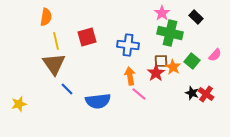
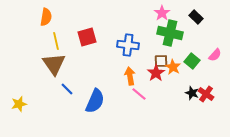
blue semicircle: moved 3 px left; rotated 60 degrees counterclockwise
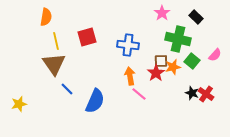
green cross: moved 8 px right, 6 px down
orange star: rotated 28 degrees clockwise
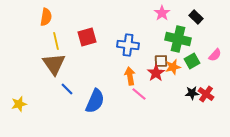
green square: rotated 21 degrees clockwise
black star: rotated 24 degrees counterclockwise
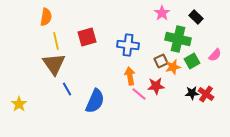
brown square: rotated 24 degrees counterclockwise
red star: moved 13 px down; rotated 30 degrees clockwise
blue line: rotated 16 degrees clockwise
yellow star: rotated 21 degrees counterclockwise
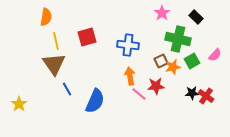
red cross: moved 2 px down
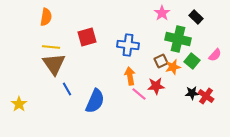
yellow line: moved 5 px left, 6 px down; rotated 72 degrees counterclockwise
green square: rotated 21 degrees counterclockwise
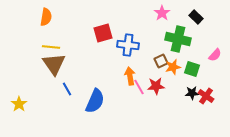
red square: moved 16 px right, 4 px up
green square: moved 8 px down; rotated 21 degrees counterclockwise
pink line: moved 7 px up; rotated 21 degrees clockwise
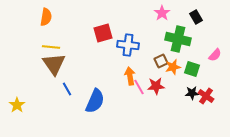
black rectangle: rotated 16 degrees clockwise
yellow star: moved 2 px left, 1 px down
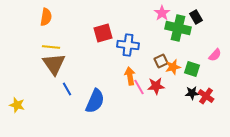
green cross: moved 11 px up
yellow star: rotated 21 degrees counterclockwise
